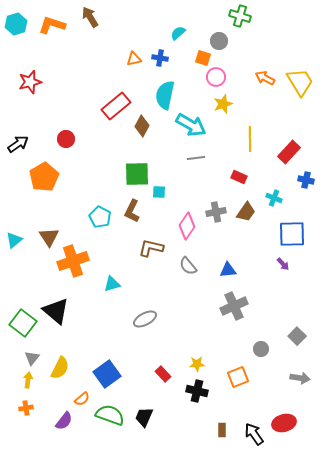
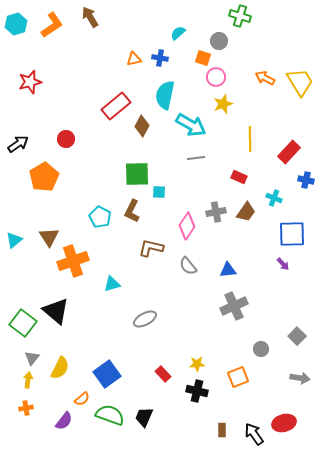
orange L-shape at (52, 25): rotated 128 degrees clockwise
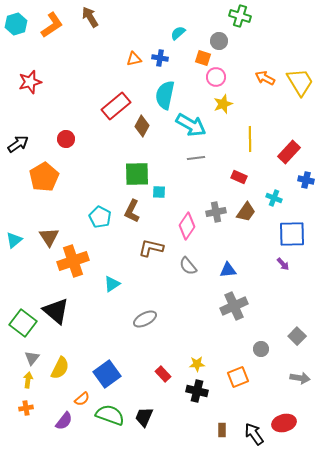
cyan triangle at (112, 284): rotated 18 degrees counterclockwise
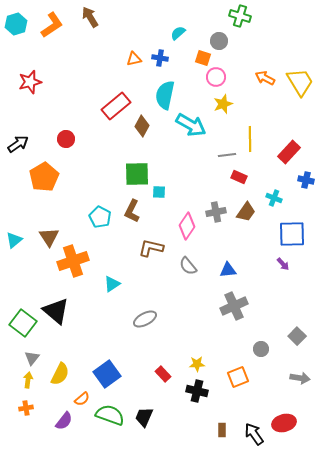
gray line at (196, 158): moved 31 px right, 3 px up
yellow semicircle at (60, 368): moved 6 px down
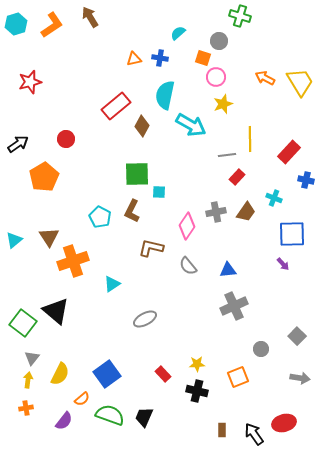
red rectangle at (239, 177): moved 2 px left; rotated 70 degrees counterclockwise
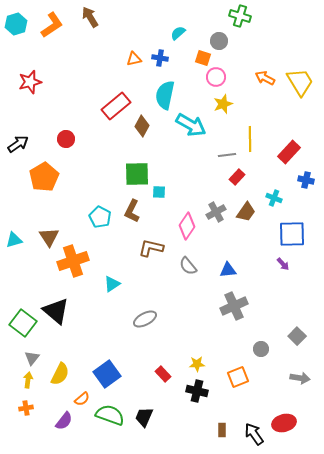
gray cross at (216, 212): rotated 18 degrees counterclockwise
cyan triangle at (14, 240): rotated 24 degrees clockwise
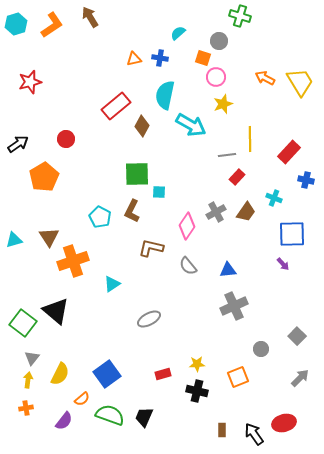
gray ellipse at (145, 319): moved 4 px right
red rectangle at (163, 374): rotated 63 degrees counterclockwise
gray arrow at (300, 378): rotated 54 degrees counterclockwise
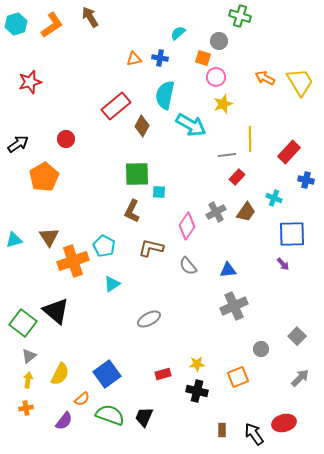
cyan pentagon at (100, 217): moved 4 px right, 29 px down
gray triangle at (32, 358): moved 3 px left, 2 px up; rotated 14 degrees clockwise
